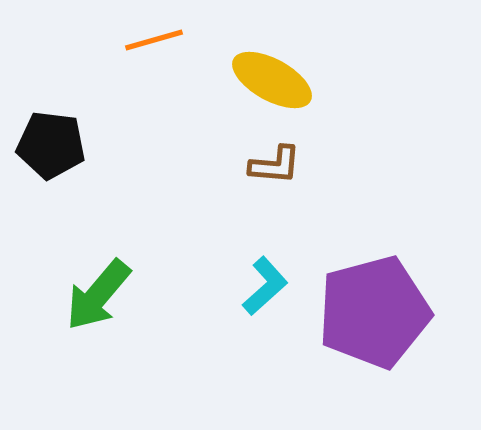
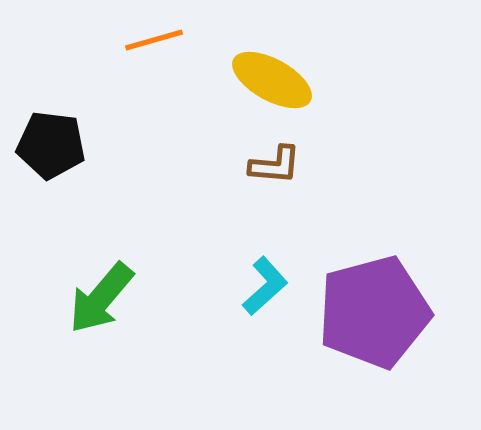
green arrow: moved 3 px right, 3 px down
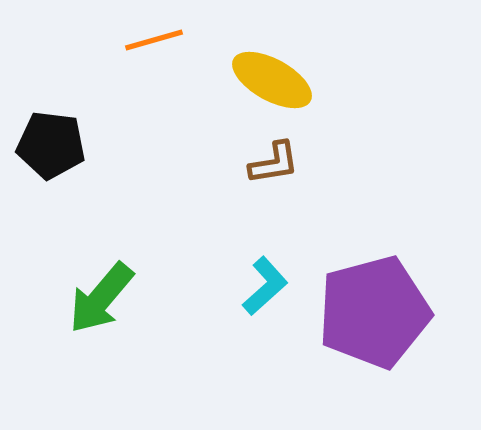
brown L-shape: moved 1 px left, 2 px up; rotated 14 degrees counterclockwise
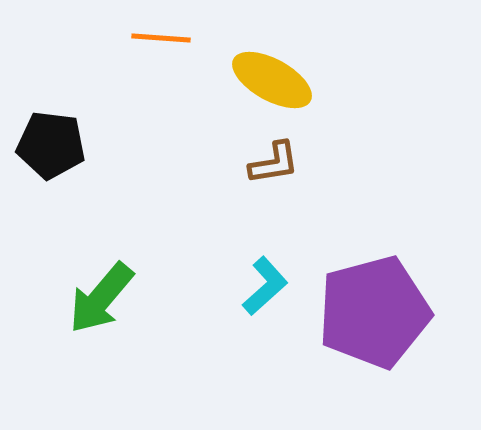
orange line: moved 7 px right, 2 px up; rotated 20 degrees clockwise
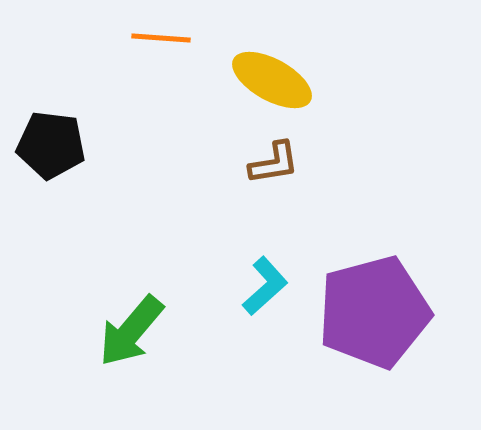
green arrow: moved 30 px right, 33 px down
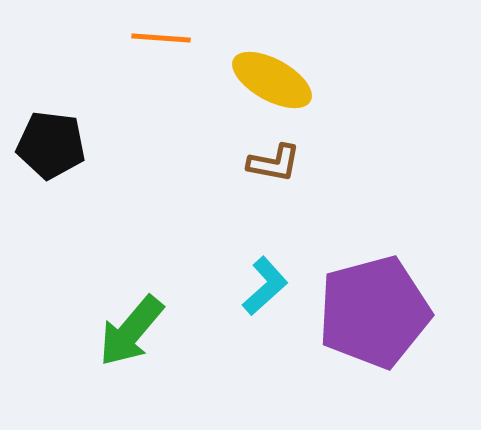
brown L-shape: rotated 20 degrees clockwise
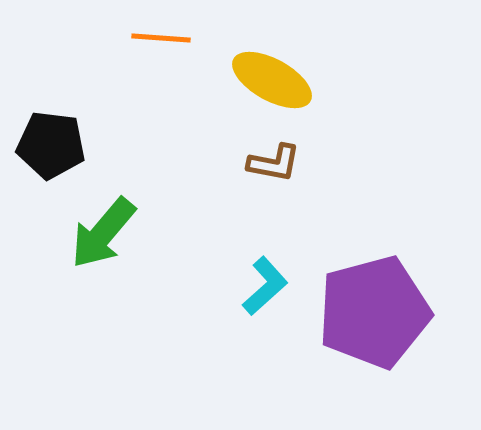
green arrow: moved 28 px left, 98 px up
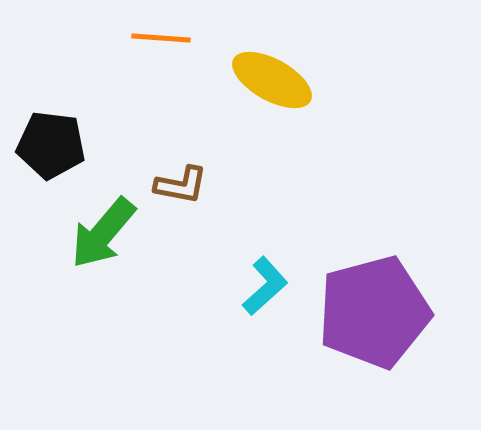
brown L-shape: moved 93 px left, 22 px down
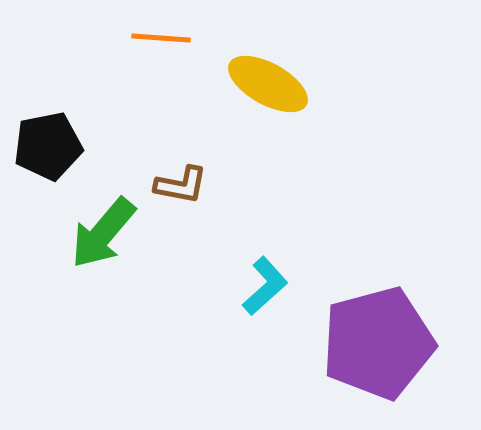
yellow ellipse: moved 4 px left, 4 px down
black pentagon: moved 3 px left, 1 px down; rotated 18 degrees counterclockwise
purple pentagon: moved 4 px right, 31 px down
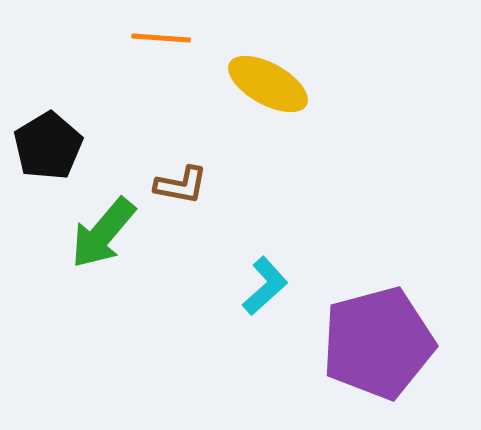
black pentagon: rotated 20 degrees counterclockwise
